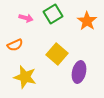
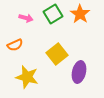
orange star: moved 7 px left, 7 px up
yellow square: rotated 10 degrees clockwise
yellow star: moved 2 px right
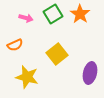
purple ellipse: moved 11 px right, 1 px down
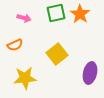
green square: moved 3 px right, 1 px up; rotated 18 degrees clockwise
pink arrow: moved 2 px left
yellow star: moved 2 px left, 1 px down; rotated 20 degrees counterclockwise
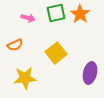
pink arrow: moved 4 px right
yellow square: moved 1 px left, 1 px up
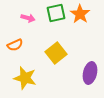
yellow star: rotated 20 degrees clockwise
